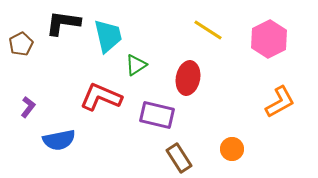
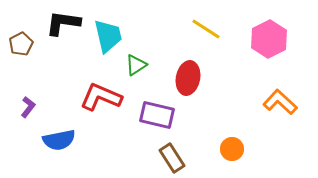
yellow line: moved 2 px left, 1 px up
orange L-shape: rotated 108 degrees counterclockwise
brown rectangle: moved 7 px left
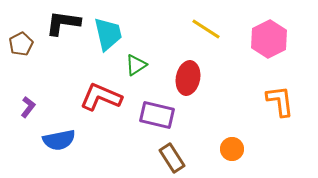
cyan trapezoid: moved 2 px up
orange L-shape: moved 1 px up; rotated 40 degrees clockwise
